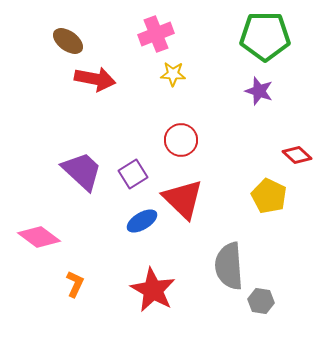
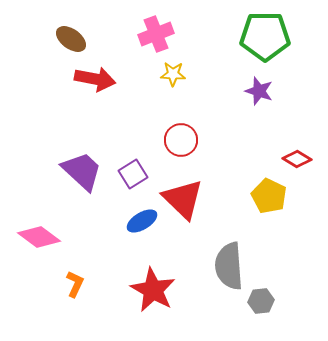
brown ellipse: moved 3 px right, 2 px up
red diamond: moved 4 px down; rotated 12 degrees counterclockwise
gray hexagon: rotated 15 degrees counterclockwise
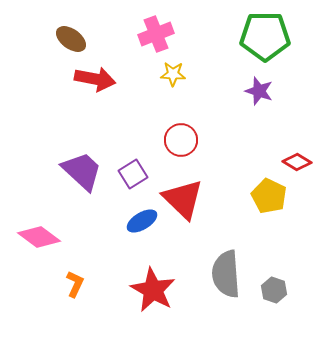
red diamond: moved 3 px down
gray semicircle: moved 3 px left, 8 px down
gray hexagon: moved 13 px right, 11 px up; rotated 25 degrees clockwise
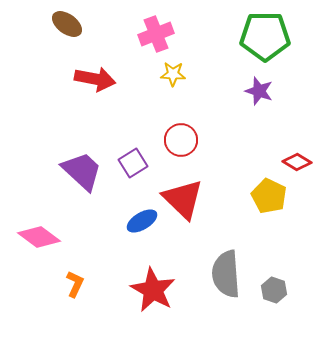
brown ellipse: moved 4 px left, 15 px up
purple square: moved 11 px up
